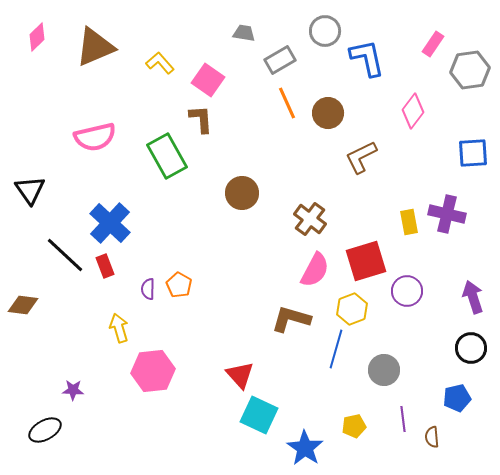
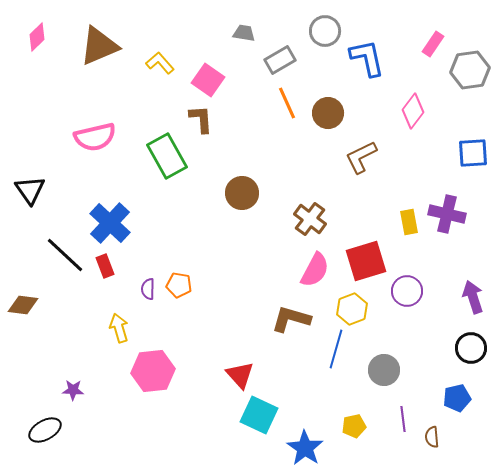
brown triangle at (95, 47): moved 4 px right, 1 px up
orange pentagon at (179, 285): rotated 20 degrees counterclockwise
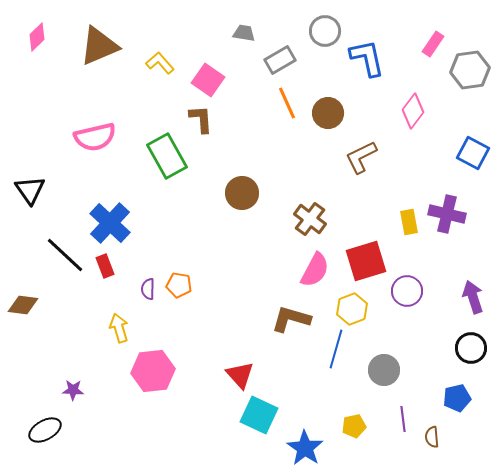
blue square at (473, 153): rotated 32 degrees clockwise
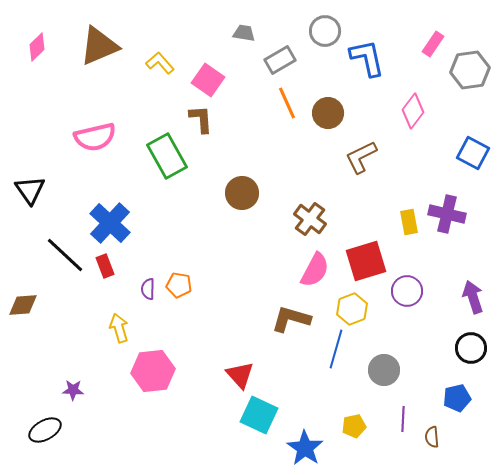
pink diamond at (37, 37): moved 10 px down
brown diamond at (23, 305): rotated 12 degrees counterclockwise
purple line at (403, 419): rotated 10 degrees clockwise
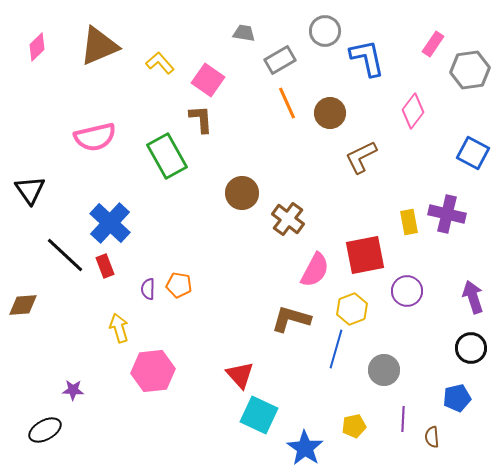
brown circle at (328, 113): moved 2 px right
brown cross at (310, 219): moved 22 px left
red square at (366, 261): moved 1 px left, 6 px up; rotated 6 degrees clockwise
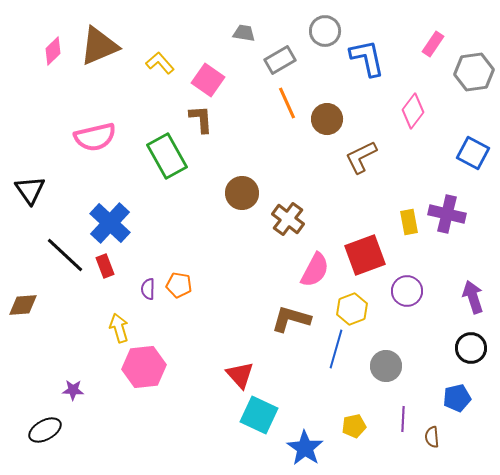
pink diamond at (37, 47): moved 16 px right, 4 px down
gray hexagon at (470, 70): moved 4 px right, 2 px down
brown circle at (330, 113): moved 3 px left, 6 px down
red square at (365, 255): rotated 9 degrees counterclockwise
gray circle at (384, 370): moved 2 px right, 4 px up
pink hexagon at (153, 371): moved 9 px left, 4 px up
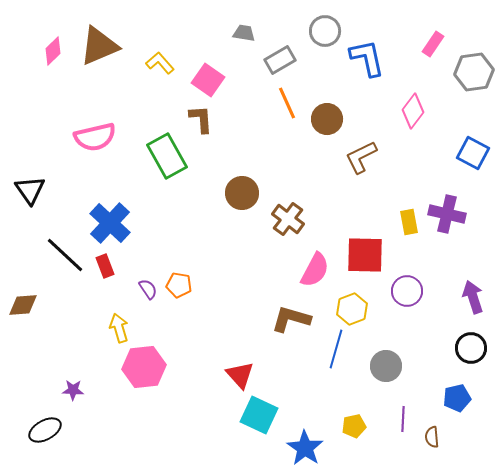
red square at (365, 255): rotated 21 degrees clockwise
purple semicircle at (148, 289): rotated 145 degrees clockwise
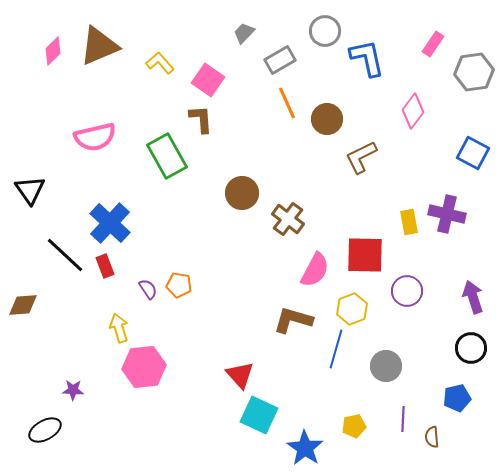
gray trapezoid at (244, 33): rotated 55 degrees counterclockwise
brown L-shape at (291, 319): moved 2 px right, 1 px down
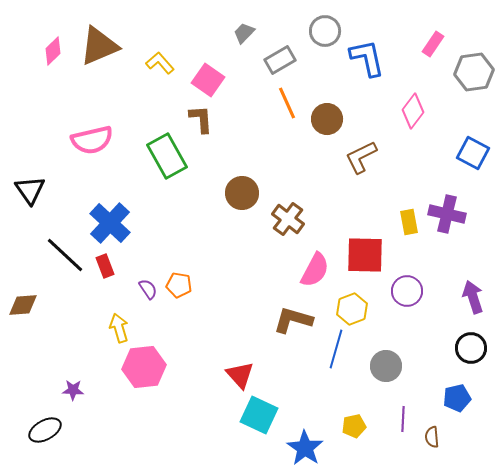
pink semicircle at (95, 137): moved 3 px left, 3 px down
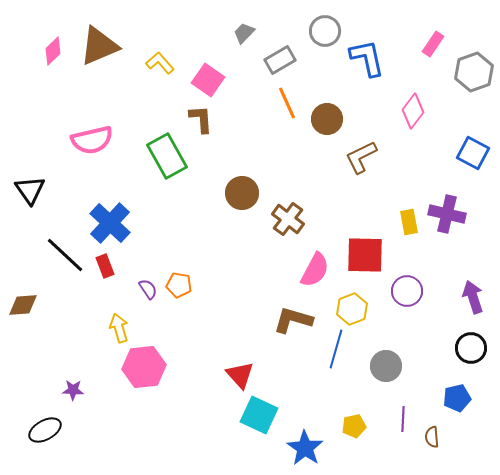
gray hexagon at (474, 72): rotated 12 degrees counterclockwise
